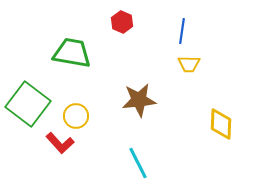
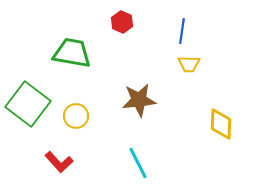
red L-shape: moved 1 px left, 19 px down
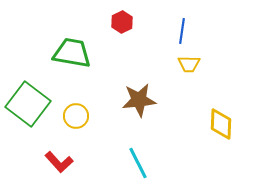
red hexagon: rotated 10 degrees clockwise
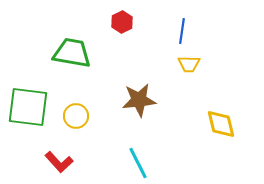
green square: moved 3 px down; rotated 30 degrees counterclockwise
yellow diamond: rotated 16 degrees counterclockwise
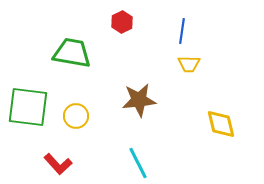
red L-shape: moved 1 px left, 2 px down
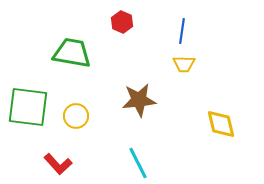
red hexagon: rotated 10 degrees counterclockwise
yellow trapezoid: moved 5 px left
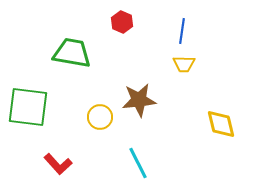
yellow circle: moved 24 px right, 1 px down
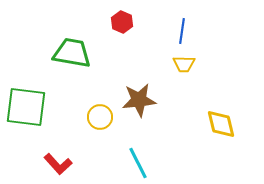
green square: moved 2 px left
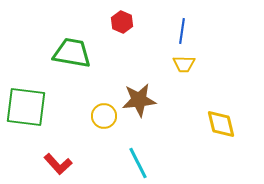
yellow circle: moved 4 px right, 1 px up
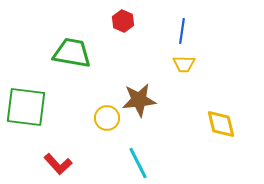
red hexagon: moved 1 px right, 1 px up
yellow circle: moved 3 px right, 2 px down
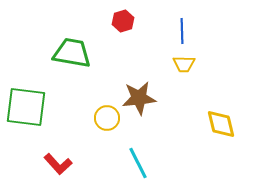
red hexagon: rotated 20 degrees clockwise
blue line: rotated 10 degrees counterclockwise
brown star: moved 2 px up
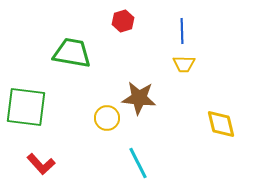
brown star: rotated 12 degrees clockwise
red L-shape: moved 17 px left
